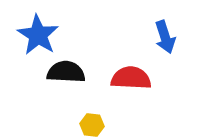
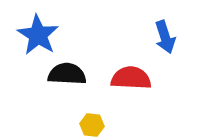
black semicircle: moved 1 px right, 2 px down
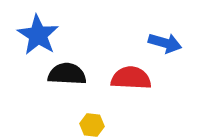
blue arrow: moved 6 px down; rotated 56 degrees counterclockwise
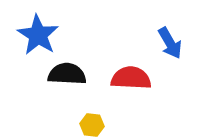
blue arrow: moved 5 px right; rotated 44 degrees clockwise
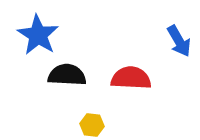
blue arrow: moved 9 px right, 2 px up
black semicircle: moved 1 px down
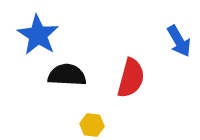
red semicircle: rotated 102 degrees clockwise
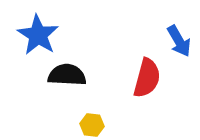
red semicircle: moved 16 px right
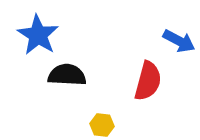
blue arrow: rotated 32 degrees counterclockwise
red semicircle: moved 1 px right, 3 px down
yellow hexagon: moved 10 px right
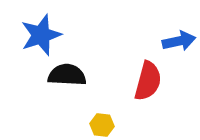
blue star: moved 3 px right; rotated 21 degrees clockwise
blue arrow: rotated 40 degrees counterclockwise
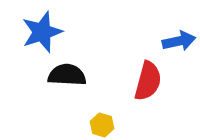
blue star: moved 1 px right, 3 px up
yellow hexagon: rotated 10 degrees clockwise
